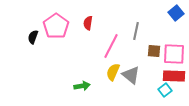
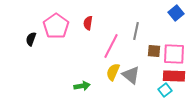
black semicircle: moved 2 px left, 2 px down
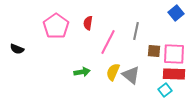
black semicircle: moved 14 px left, 10 px down; rotated 88 degrees counterclockwise
pink line: moved 3 px left, 4 px up
red rectangle: moved 2 px up
green arrow: moved 14 px up
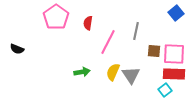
pink pentagon: moved 9 px up
gray triangle: rotated 18 degrees clockwise
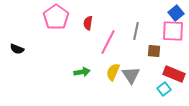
pink square: moved 1 px left, 23 px up
red rectangle: rotated 20 degrees clockwise
cyan square: moved 1 px left, 1 px up
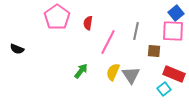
pink pentagon: moved 1 px right
green arrow: moved 1 px left, 1 px up; rotated 42 degrees counterclockwise
